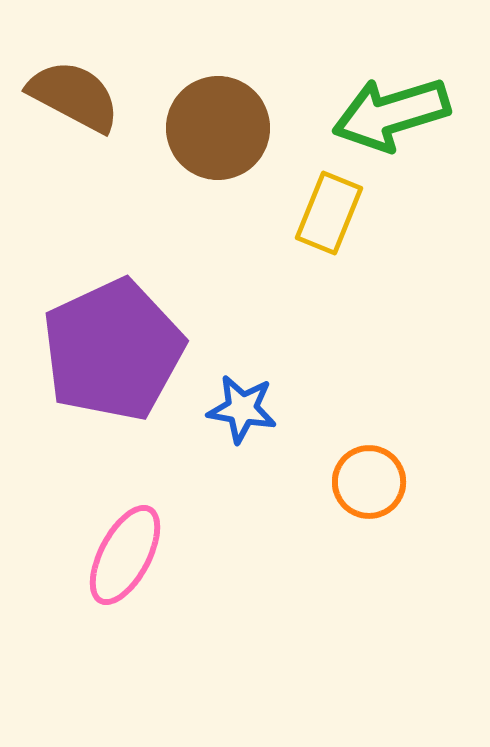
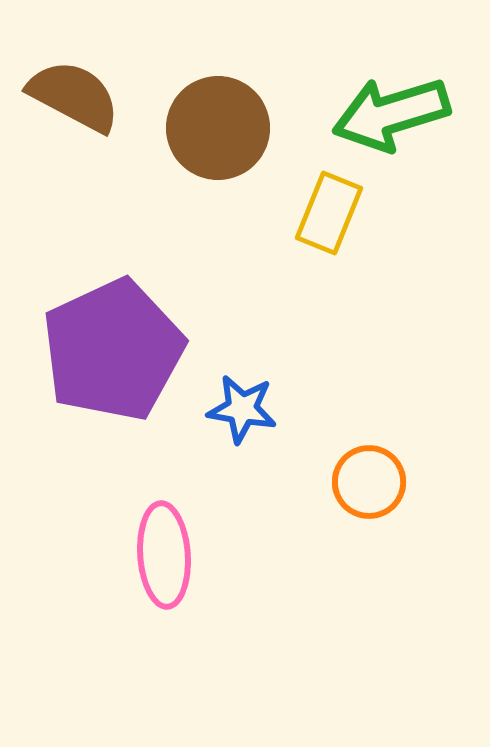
pink ellipse: moved 39 px right; rotated 32 degrees counterclockwise
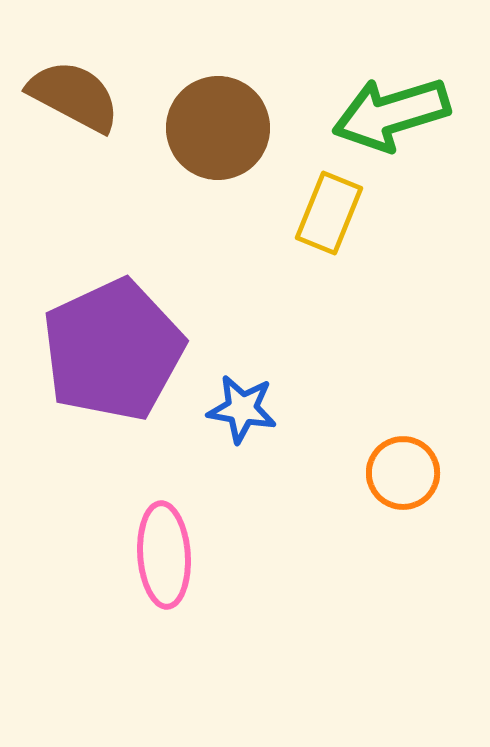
orange circle: moved 34 px right, 9 px up
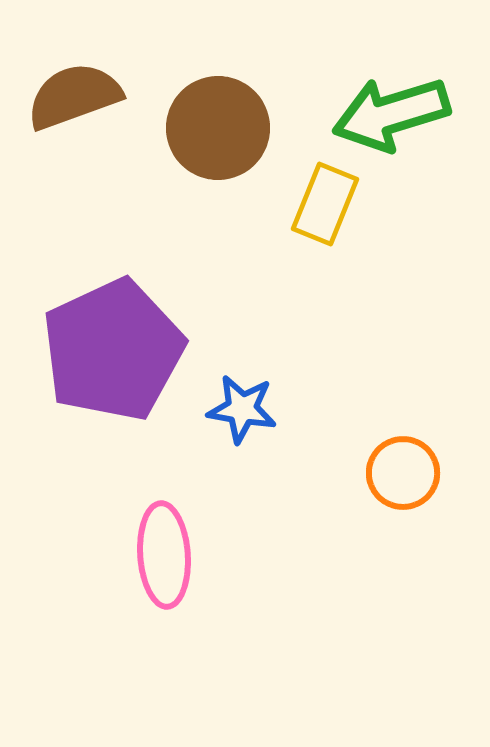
brown semicircle: rotated 48 degrees counterclockwise
yellow rectangle: moved 4 px left, 9 px up
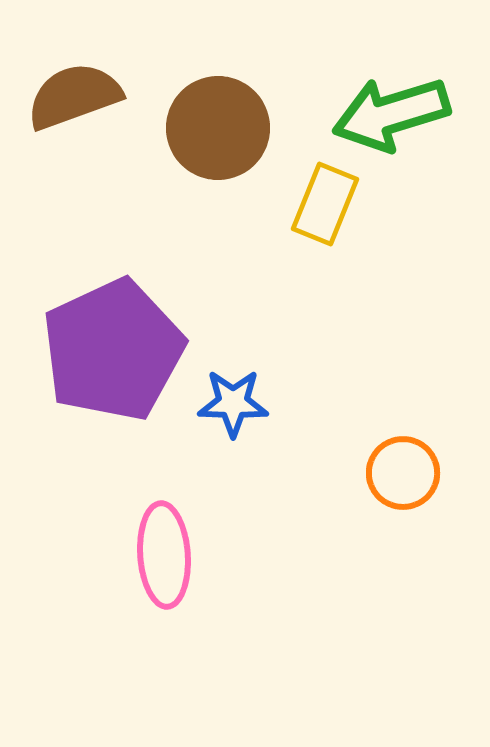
blue star: moved 9 px left, 6 px up; rotated 8 degrees counterclockwise
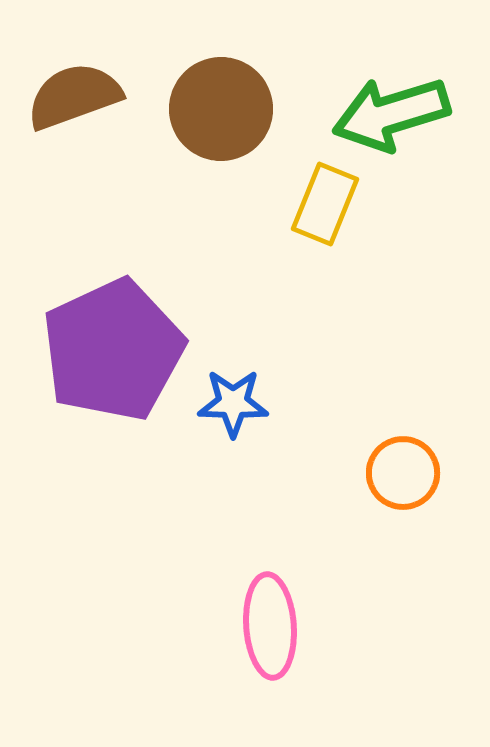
brown circle: moved 3 px right, 19 px up
pink ellipse: moved 106 px right, 71 px down
